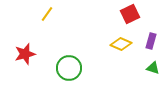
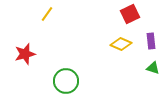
purple rectangle: rotated 21 degrees counterclockwise
green circle: moved 3 px left, 13 px down
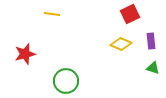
yellow line: moved 5 px right; rotated 63 degrees clockwise
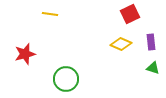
yellow line: moved 2 px left
purple rectangle: moved 1 px down
green circle: moved 2 px up
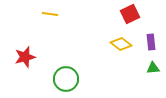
yellow diamond: rotated 15 degrees clockwise
red star: moved 3 px down
green triangle: rotated 24 degrees counterclockwise
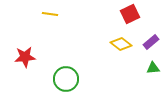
purple rectangle: rotated 56 degrees clockwise
red star: rotated 10 degrees clockwise
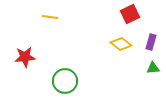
yellow line: moved 3 px down
purple rectangle: rotated 35 degrees counterclockwise
green circle: moved 1 px left, 2 px down
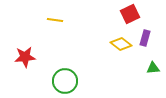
yellow line: moved 5 px right, 3 px down
purple rectangle: moved 6 px left, 4 px up
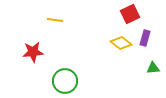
yellow diamond: moved 1 px up
red star: moved 8 px right, 5 px up
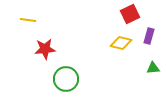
yellow line: moved 27 px left
purple rectangle: moved 4 px right, 2 px up
yellow diamond: rotated 25 degrees counterclockwise
red star: moved 12 px right, 3 px up
green circle: moved 1 px right, 2 px up
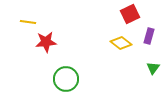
yellow line: moved 2 px down
yellow diamond: rotated 25 degrees clockwise
red star: moved 1 px right, 7 px up
green triangle: rotated 48 degrees counterclockwise
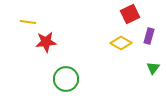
yellow diamond: rotated 10 degrees counterclockwise
